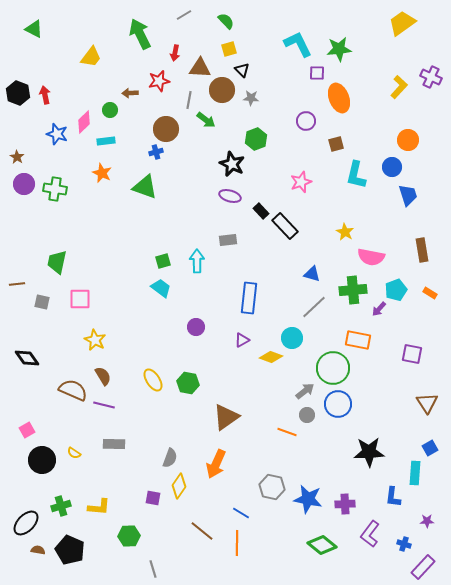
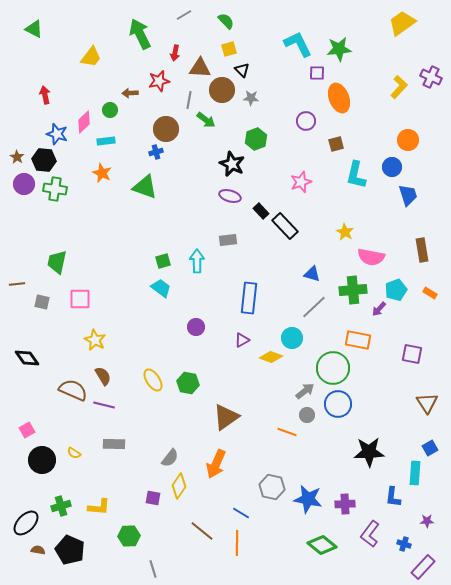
black hexagon at (18, 93): moved 26 px right, 67 px down; rotated 15 degrees counterclockwise
gray semicircle at (170, 458): rotated 18 degrees clockwise
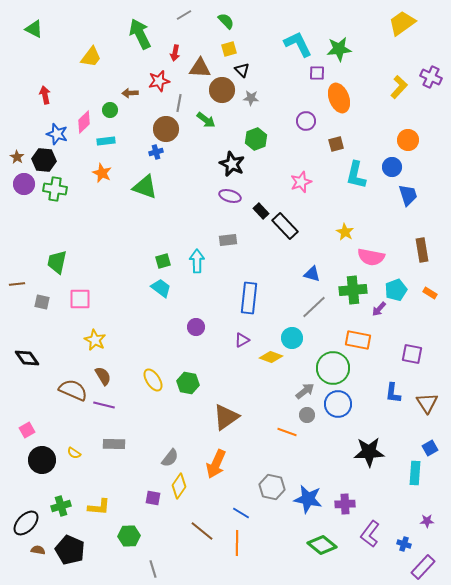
gray line at (189, 100): moved 10 px left, 3 px down
blue L-shape at (393, 497): moved 104 px up
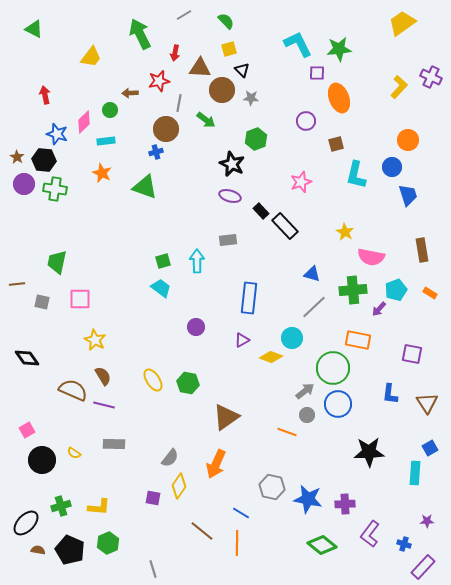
blue L-shape at (393, 393): moved 3 px left, 1 px down
green hexagon at (129, 536): moved 21 px left, 7 px down; rotated 20 degrees counterclockwise
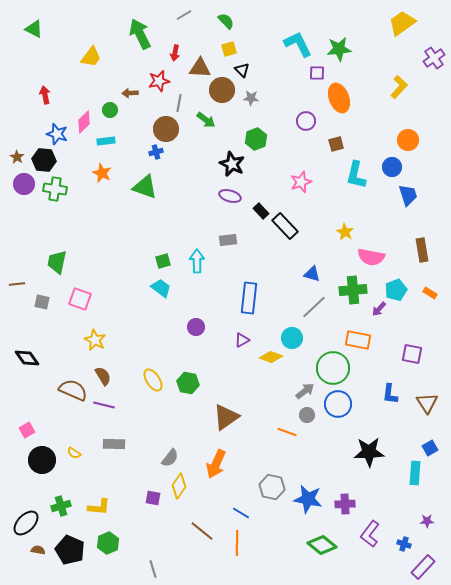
purple cross at (431, 77): moved 3 px right, 19 px up; rotated 30 degrees clockwise
pink square at (80, 299): rotated 20 degrees clockwise
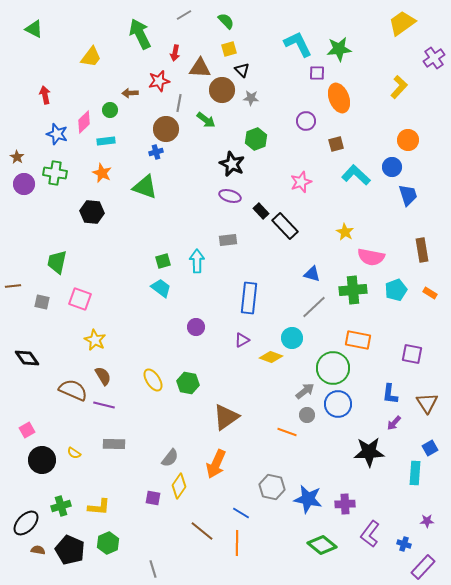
black hexagon at (44, 160): moved 48 px right, 52 px down
cyan L-shape at (356, 175): rotated 120 degrees clockwise
green cross at (55, 189): moved 16 px up
brown line at (17, 284): moved 4 px left, 2 px down
purple arrow at (379, 309): moved 15 px right, 114 px down
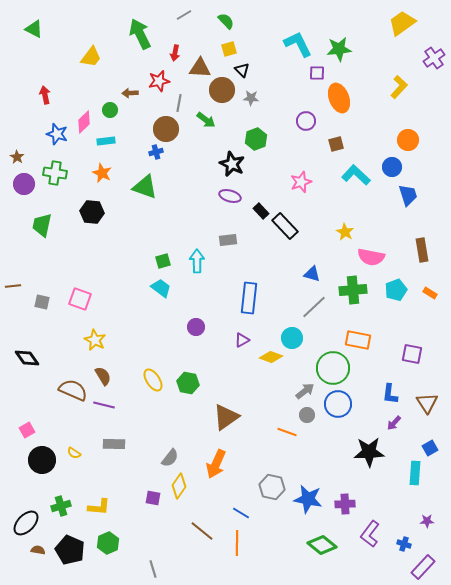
green trapezoid at (57, 262): moved 15 px left, 37 px up
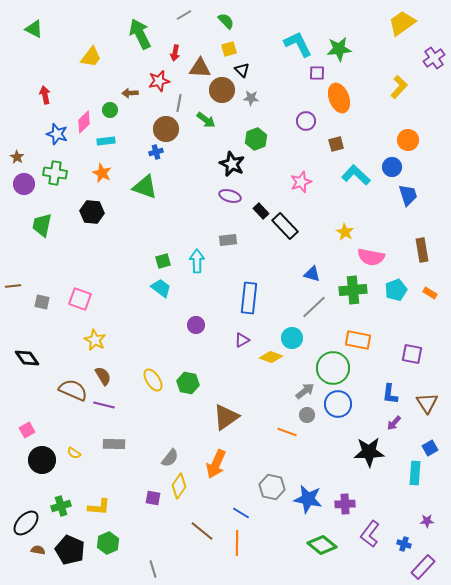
purple circle at (196, 327): moved 2 px up
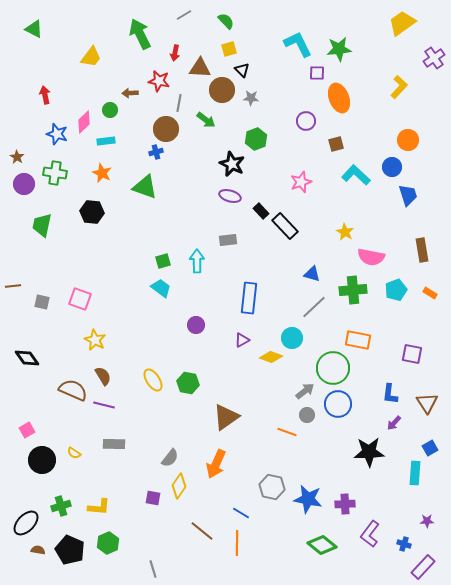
red star at (159, 81): rotated 25 degrees clockwise
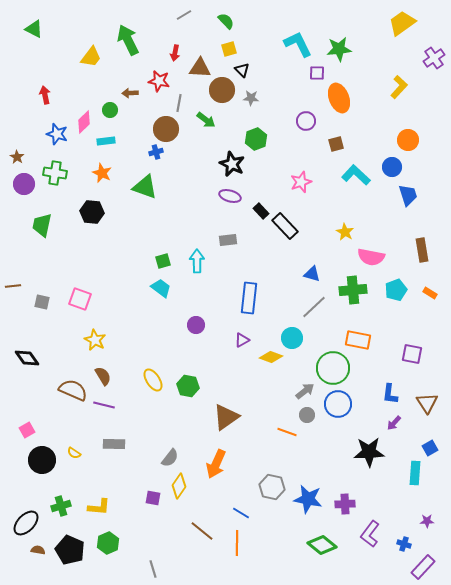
green arrow at (140, 34): moved 12 px left, 6 px down
green hexagon at (188, 383): moved 3 px down
